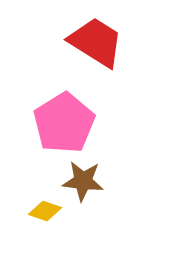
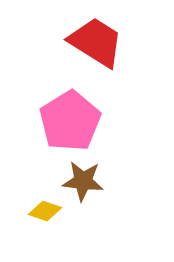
pink pentagon: moved 6 px right, 2 px up
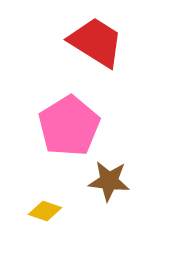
pink pentagon: moved 1 px left, 5 px down
brown star: moved 26 px right
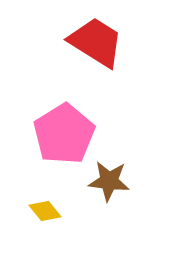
pink pentagon: moved 5 px left, 8 px down
yellow diamond: rotated 32 degrees clockwise
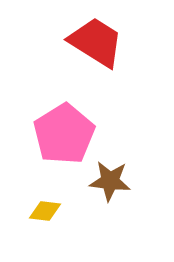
brown star: moved 1 px right
yellow diamond: rotated 44 degrees counterclockwise
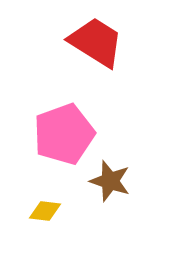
pink pentagon: rotated 12 degrees clockwise
brown star: rotated 12 degrees clockwise
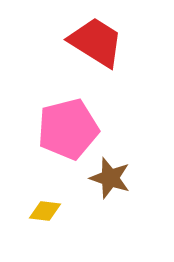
pink pentagon: moved 4 px right, 5 px up; rotated 6 degrees clockwise
brown star: moved 3 px up
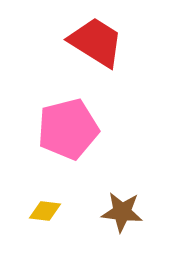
brown star: moved 12 px right, 34 px down; rotated 12 degrees counterclockwise
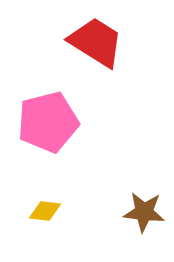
pink pentagon: moved 20 px left, 7 px up
brown star: moved 22 px right
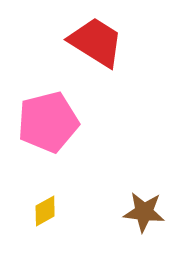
yellow diamond: rotated 36 degrees counterclockwise
